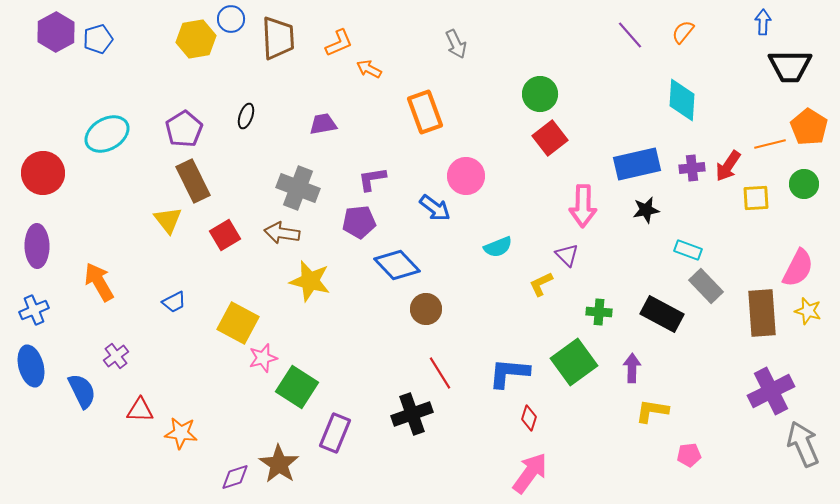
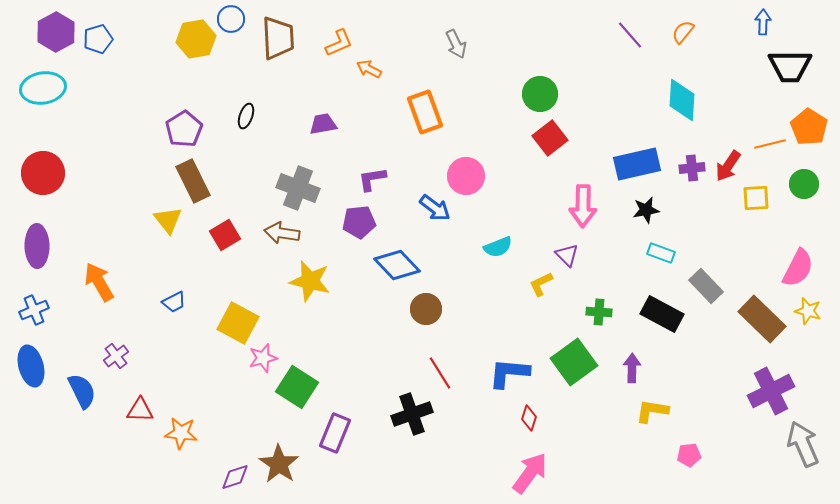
cyan ellipse at (107, 134): moved 64 px left, 46 px up; rotated 21 degrees clockwise
cyan rectangle at (688, 250): moved 27 px left, 3 px down
brown rectangle at (762, 313): moved 6 px down; rotated 42 degrees counterclockwise
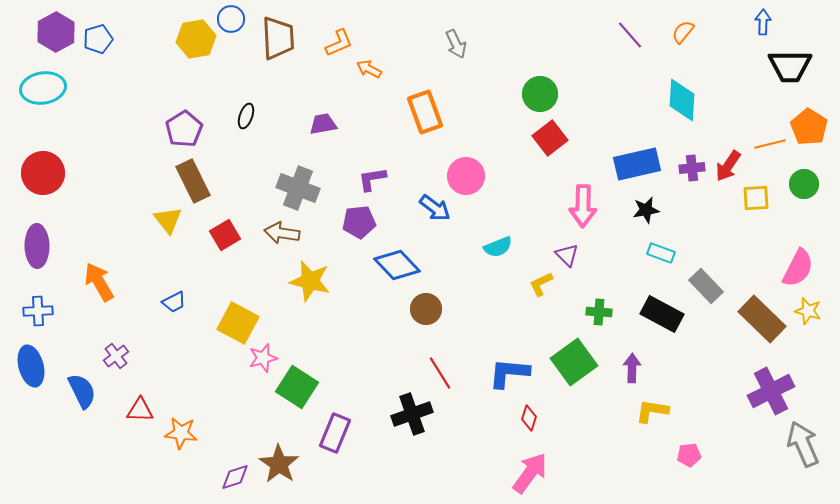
blue cross at (34, 310): moved 4 px right, 1 px down; rotated 20 degrees clockwise
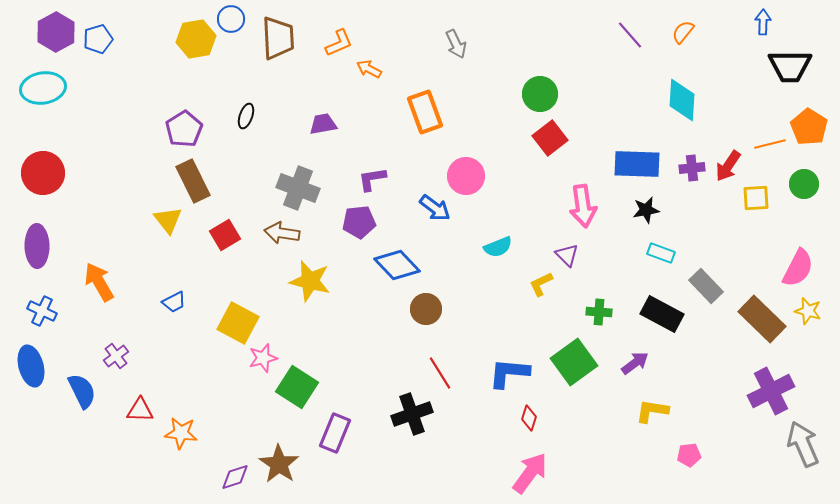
blue rectangle at (637, 164): rotated 15 degrees clockwise
pink arrow at (583, 206): rotated 9 degrees counterclockwise
blue cross at (38, 311): moved 4 px right; rotated 28 degrees clockwise
purple arrow at (632, 368): moved 3 px right, 5 px up; rotated 52 degrees clockwise
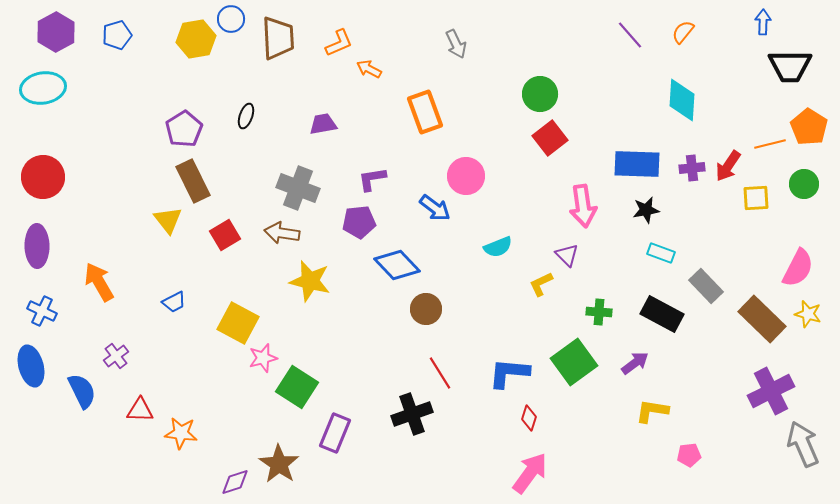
blue pentagon at (98, 39): moved 19 px right, 4 px up
red circle at (43, 173): moved 4 px down
yellow star at (808, 311): moved 3 px down
purple diamond at (235, 477): moved 5 px down
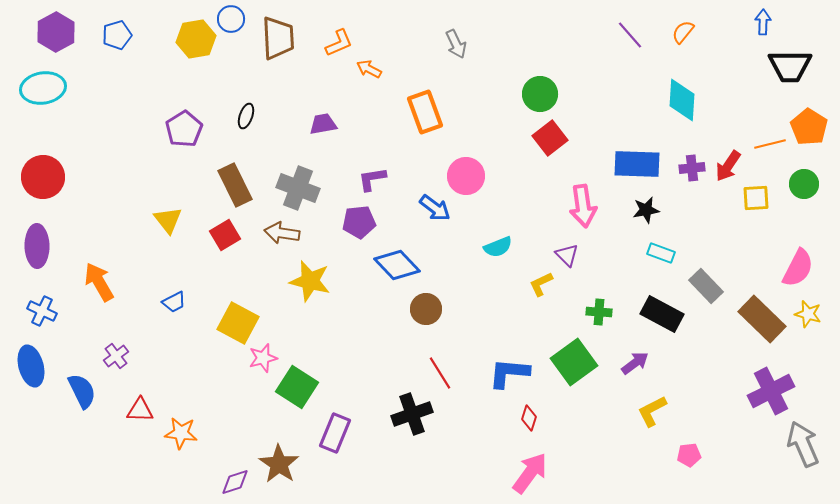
brown rectangle at (193, 181): moved 42 px right, 4 px down
yellow L-shape at (652, 411): rotated 36 degrees counterclockwise
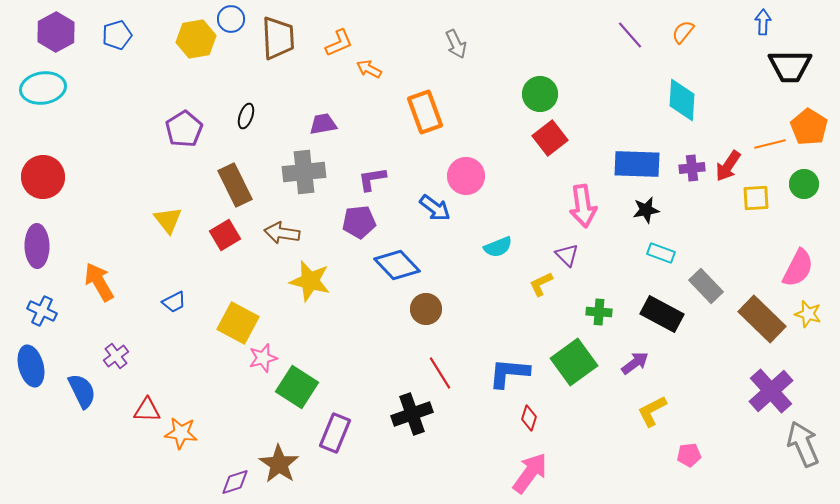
gray cross at (298, 188): moved 6 px right, 16 px up; rotated 27 degrees counterclockwise
purple cross at (771, 391): rotated 15 degrees counterclockwise
red triangle at (140, 410): moved 7 px right
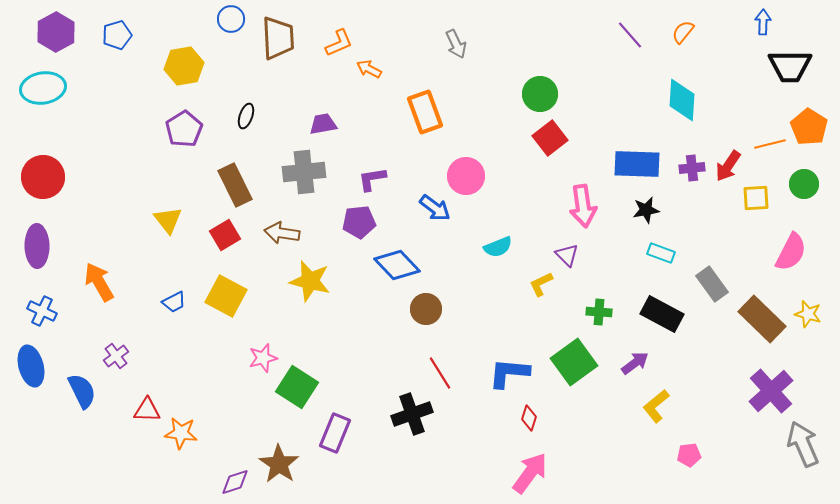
yellow hexagon at (196, 39): moved 12 px left, 27 px down
pink semicircle at (798, 268): moved 7 px left, 16 px up
gray rectangle at (706, 286): moved 6 px right, 2 px up; rotated 8 degrees clockwise
yellow square at (238, 323): moved 12 px left, 27 px up
yellow L-shape at (652, 411): moved 4 px right, 5 px up; rotated 12 degrees counterclockwise
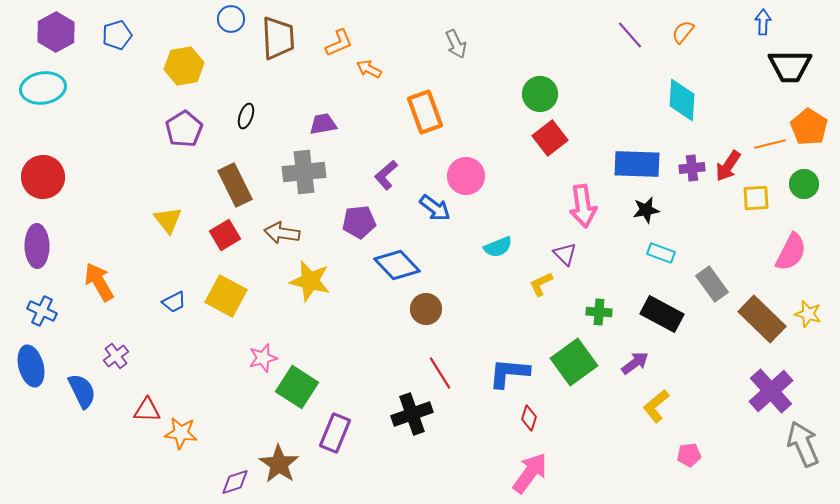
purple L-shape at (372, 179): moved 14 px right, 4 px up; rotated 32 degrees counterclockwise
purple triangle at (567, 255): moved 2 px left, 1 px up
